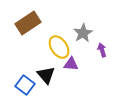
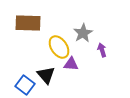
brown rectangle: rotated 35 degrees clockwise
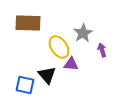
black triangle: moved 1 px right
blue square: rotated 24 degrees counterclockwise
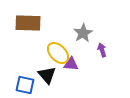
yellow ellipse: moved 1 px left, 6 px down; rotated 10 degrees counterclockwise
